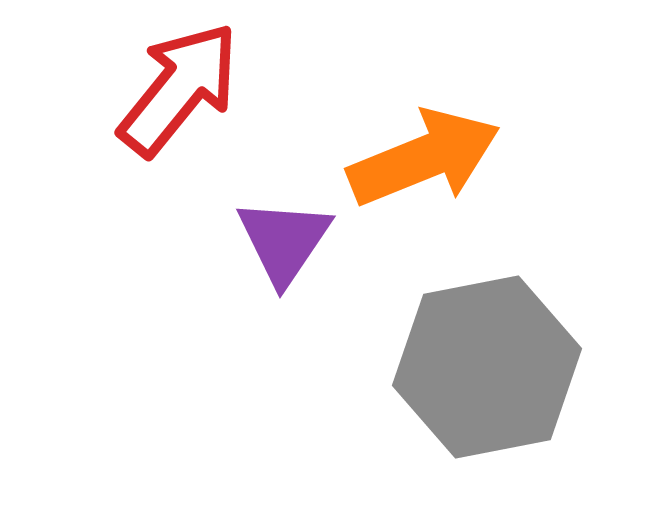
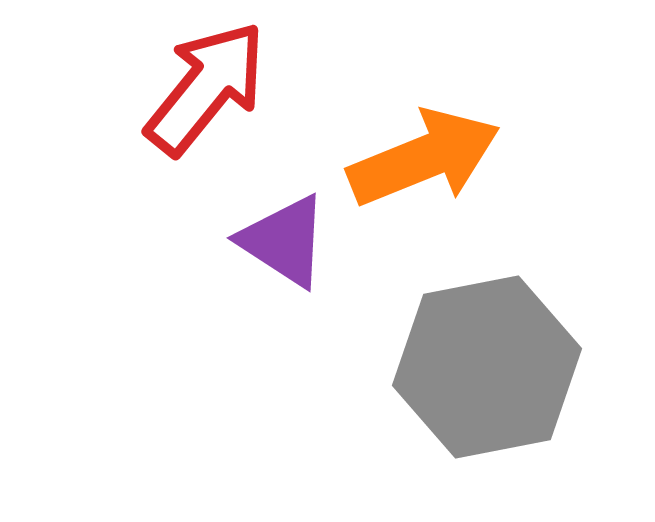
red arrow: moved 27 px right, 1 px up
purple triangle: rotated 31 degrees counterclockwise
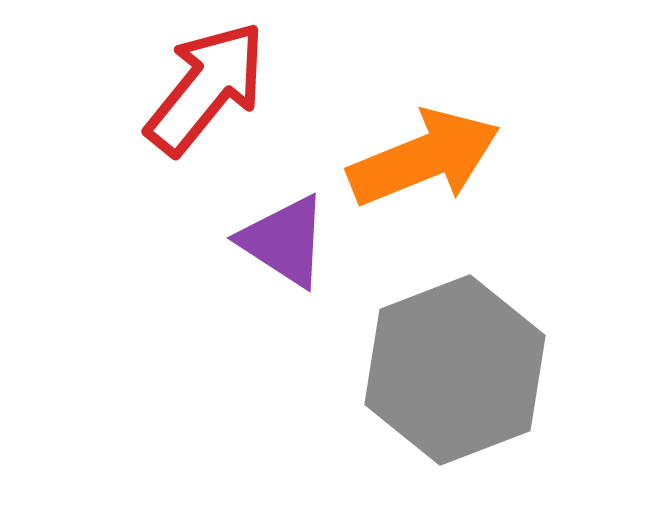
gray hexagon: moved 32 px left, 3 px down; rotated 10 degrees counterclockwise
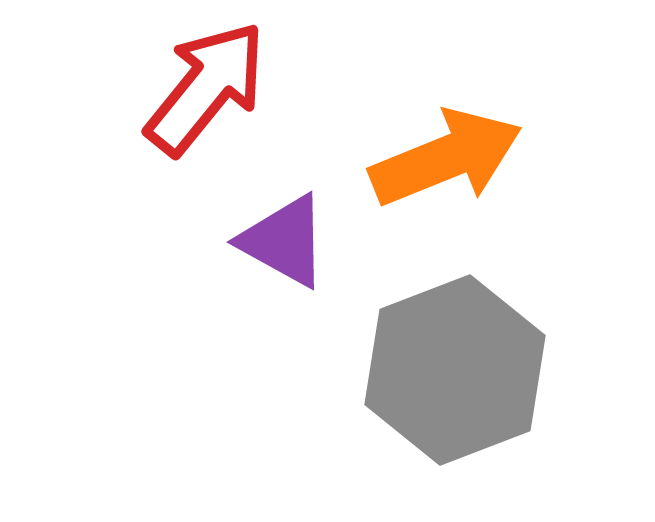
orange arrow: moved 22 px right
purple triangle: rotated 4 degrees counterclockwise
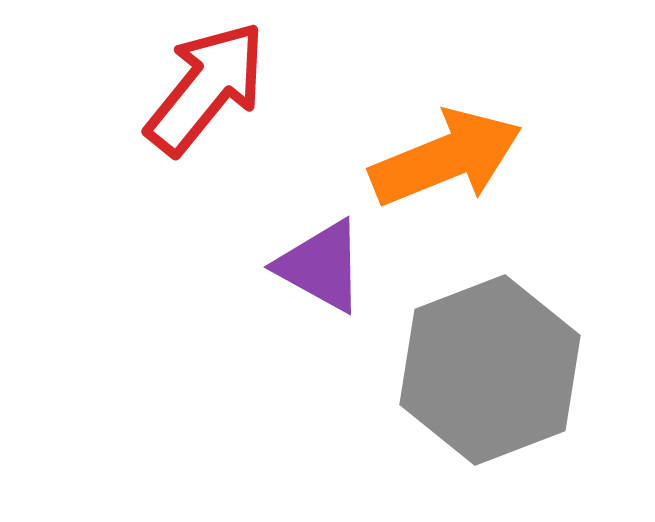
purple triangle: moved 37 px right, 25 px down
gray hexagon: moved 35 px right
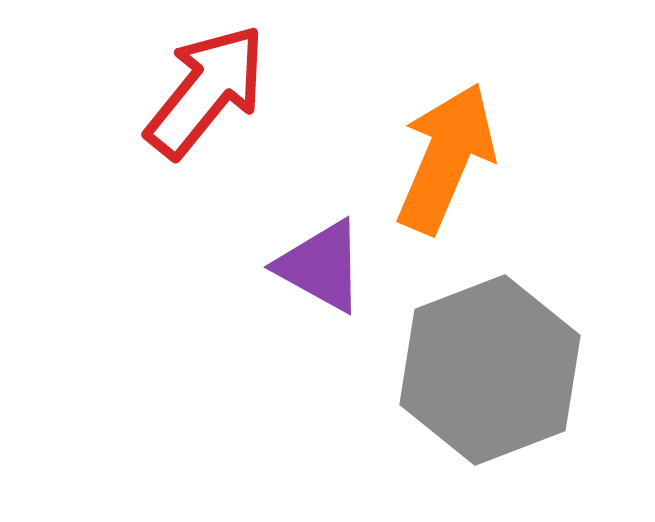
red arrow: moved 3 px down
orange arrow: rotated 45 degrees counterclockwise
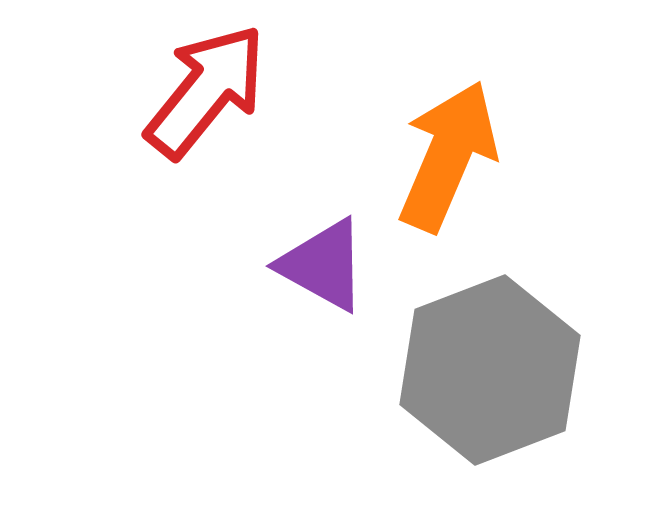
orange arrow: moved 2 px right, 2 px up
purple triangle: moved 2 px right, 1 px up
